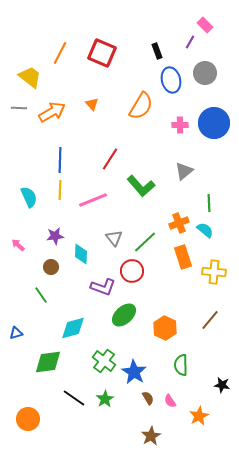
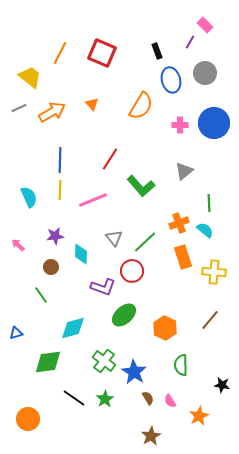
gray line at (19, 108): rotated 28 degrees counterclockwise
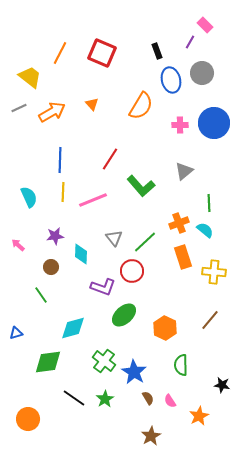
gray circle at (205, 73): moved 3 px left
yellow line at (60, 190): moved 3 px right, 2 px down
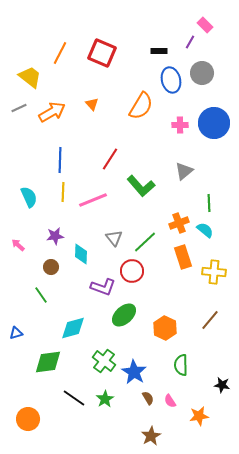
black rectangle at (157, 51): moved 2 px right; rotated 70 degrees counterclockwise
orange star at (199, 416): rotated 18 degrees clockwise
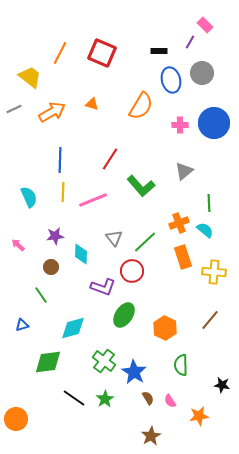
orange triangle at (92, 104): rotated 32 degrees counterclockwise
gray line at (19, 108): moved 5 px left, 1 px down
green ellipse at (124, 315): rotated 15 degrees counterclockwise
blue triangle at (16, 333): moved 6 px right, 8 px up
orange circle at (28, 419): moved 12 px left
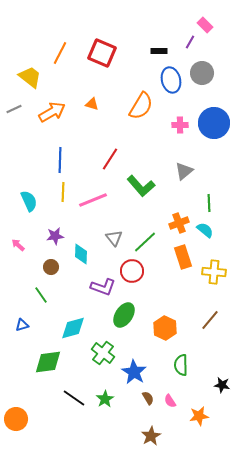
cyan semicircle at (29, 197): moved 4 px down
green cross at (104, 361): moved 1 px left, 8 px up
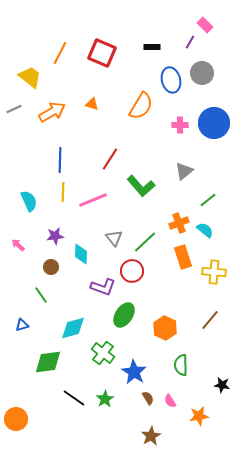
black rectangle at (159, 51): moved 7 px left, 4 px up
green line at (209, 203): moved 1 px left, 3 px up; rotated 54 degrees clockwise
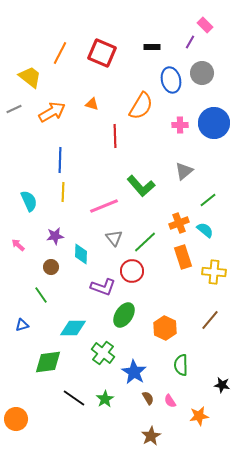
red line at (110, 159): moved 5 px right, 23 px up; rotated 35 degrees counterclockwise
pink line at (93, 200): moved 11 px right, 6 px down
cyan diamond at (73, 328): rotated 16 degrees clockwise
